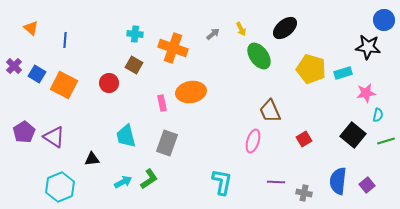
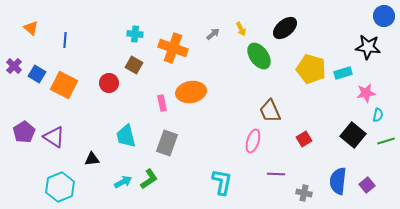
blue circle: moved 4 px up
purple line: moved 8 px up
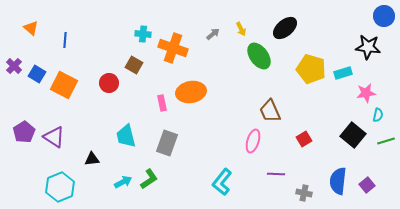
cyan cross: moved 8 px right
cyan L-shape: rotated 152 degrees counterclockwise
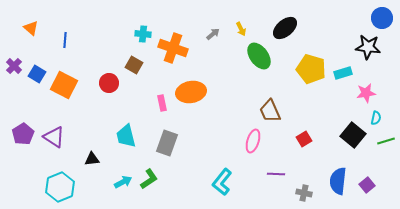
blue circle: moved 2 px left, 2 px down
cyan semicircle: moved 2 px left, 3 px down
purple pentagon: moved 1 px left, 2 px down
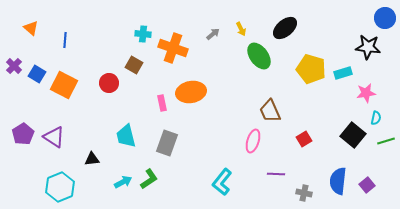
blue circle: moved 3 px right
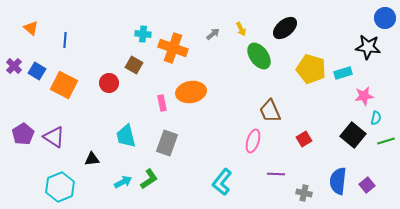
blue square: moved 3 px up
pink star: moved 2 px left, 3 px down
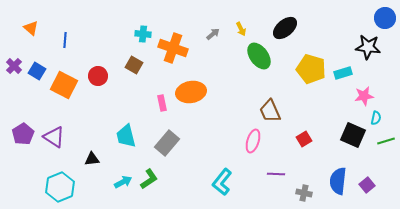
red circle: moved 11 px left, 7 px up
black square: rotated 15 degrees counterclockwise
gray rectangle: rotated 20 degrees clockwise
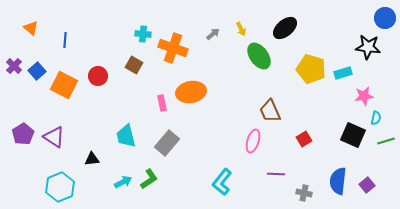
blue square: rotated 18 degrees clockwise
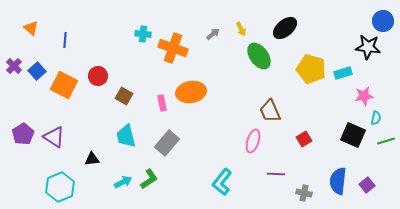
blue circle: moved 2 px left, 3 px down
brown square: moved 10 px left, 31 px down
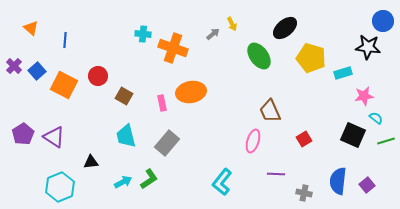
yellow arrow: moved 9 px left, 5 px up
yellow pentagon: moved 11 px up
cyan semicircle: rotated 64 degrees counterclockwise
black triangle: moved 1 px left, 3 px down
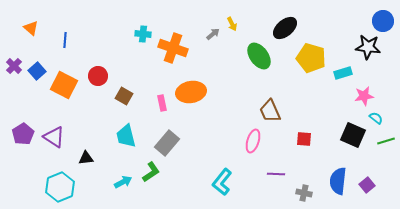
red square: rotated 35 degrees clockwise
black triangle: moved 5 px left, 4 px up
green L-shape: moved 2 px right, 7 px up
